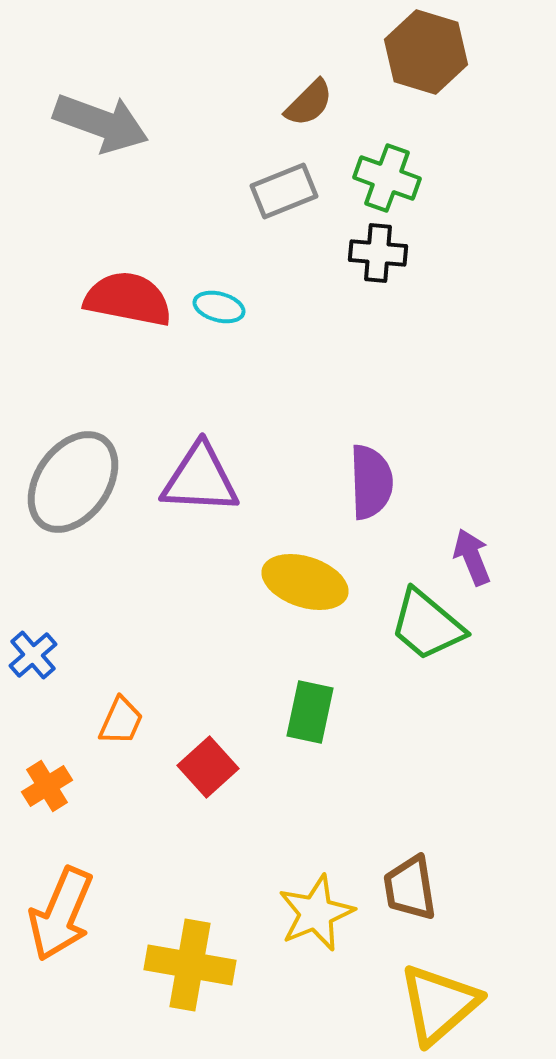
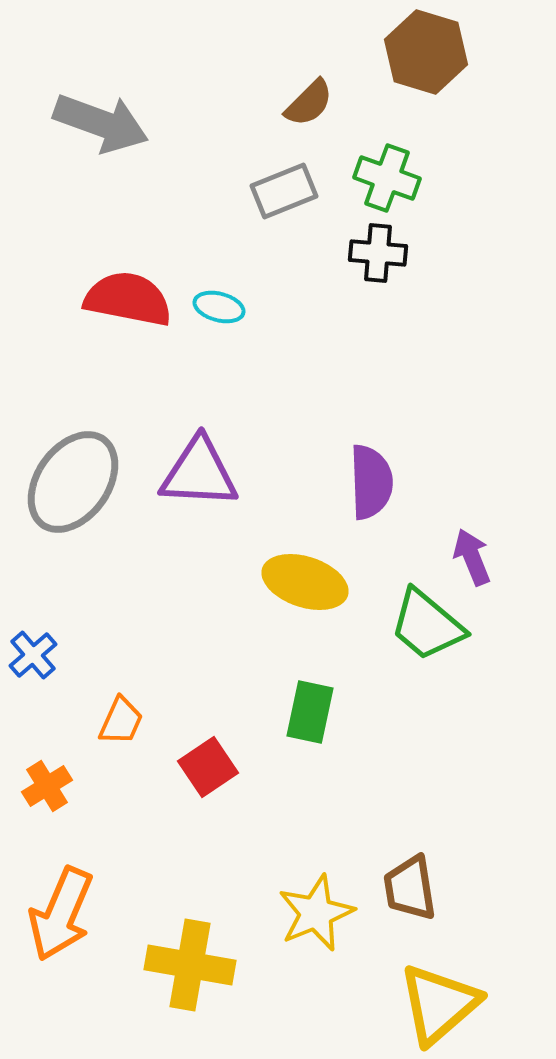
purple triangle: moved 1 px left, 6 px up
red square: rotated 8 degrees clockwise
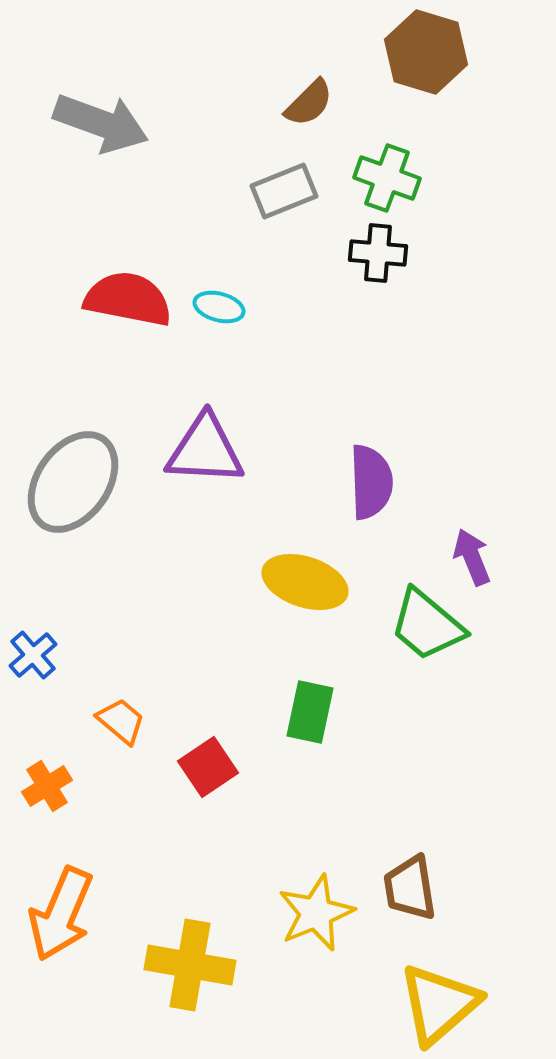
purple triangle: moved 6 px right, 23 px up
orange trapezoid: rotated 74 degrees counterclockwise
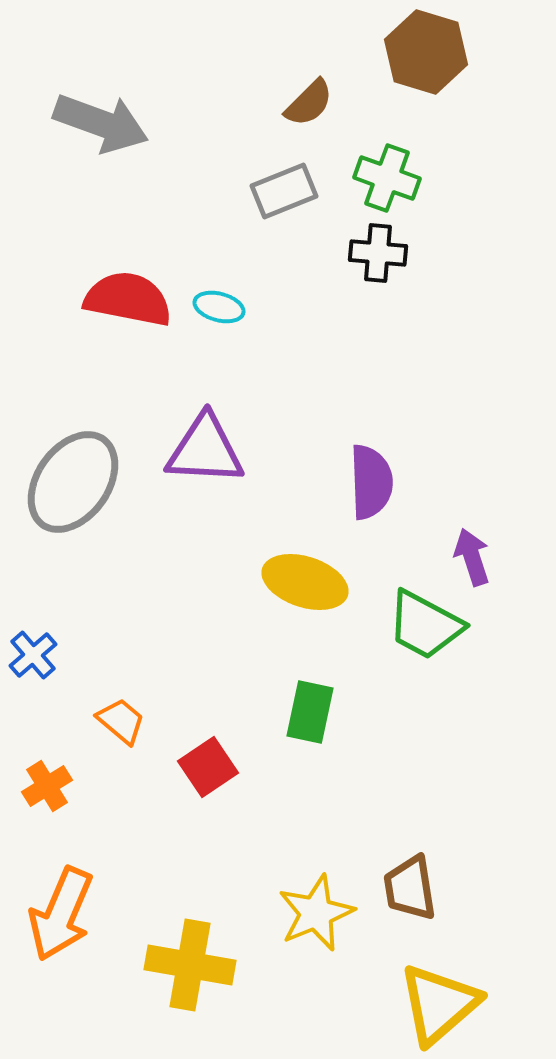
purple arrow: rotated 4 degrees clockwise
green trapezoid: moved 2 px left; rotated 12 degrees counterclockwise
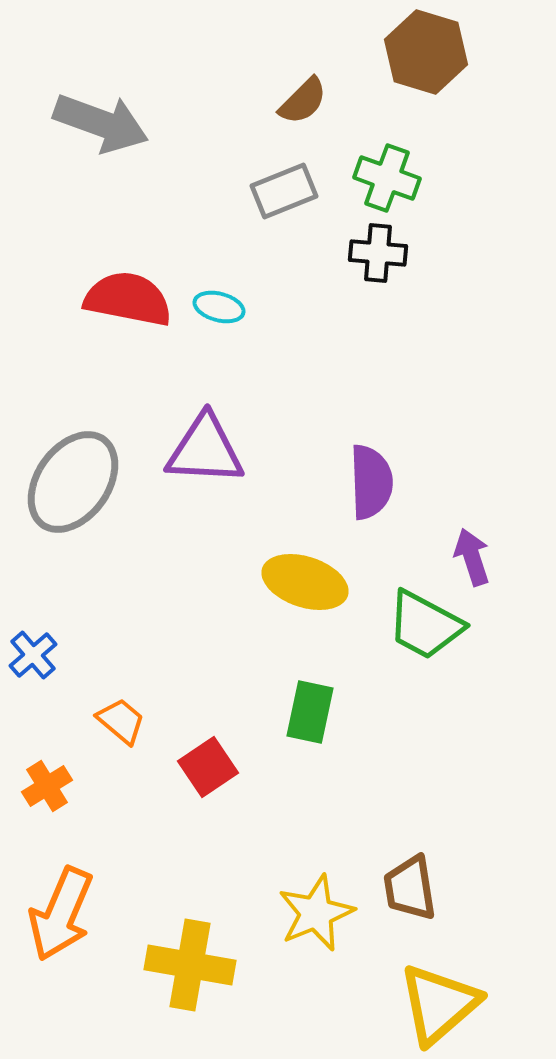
brown semicircle: moved 6 px left, 2 px up
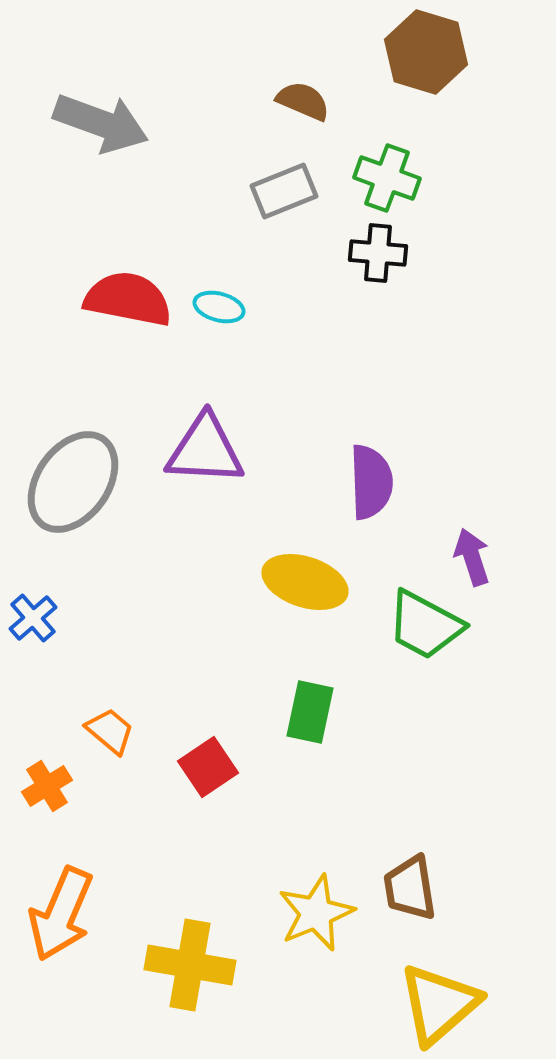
brown semicircle: rotated 112 degrees counterclockwise
blue cross: moved 37 px up
orange trapezoid: moved 11 px left, 10 px down
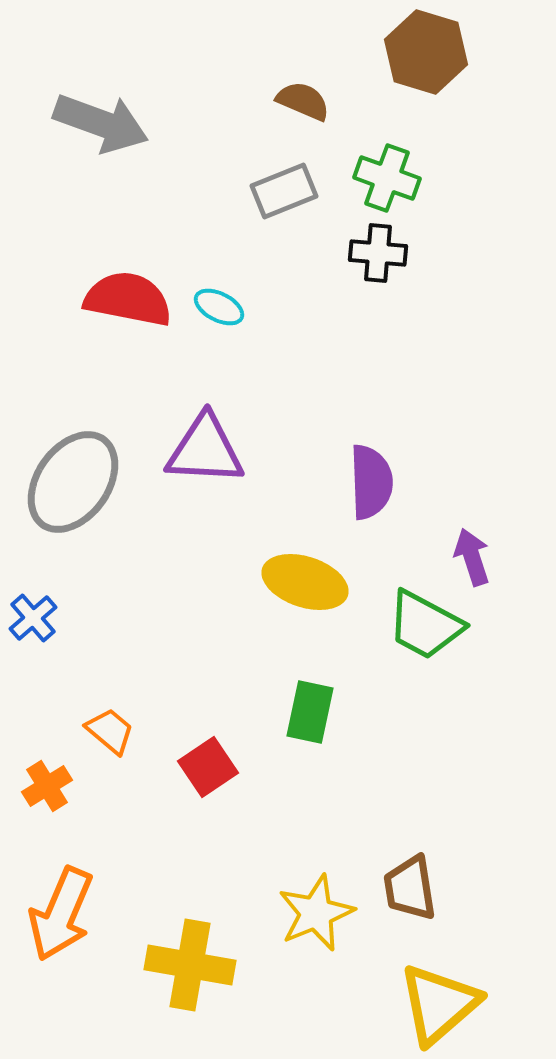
cyan ellipse: rotated 12 degrees clockwise
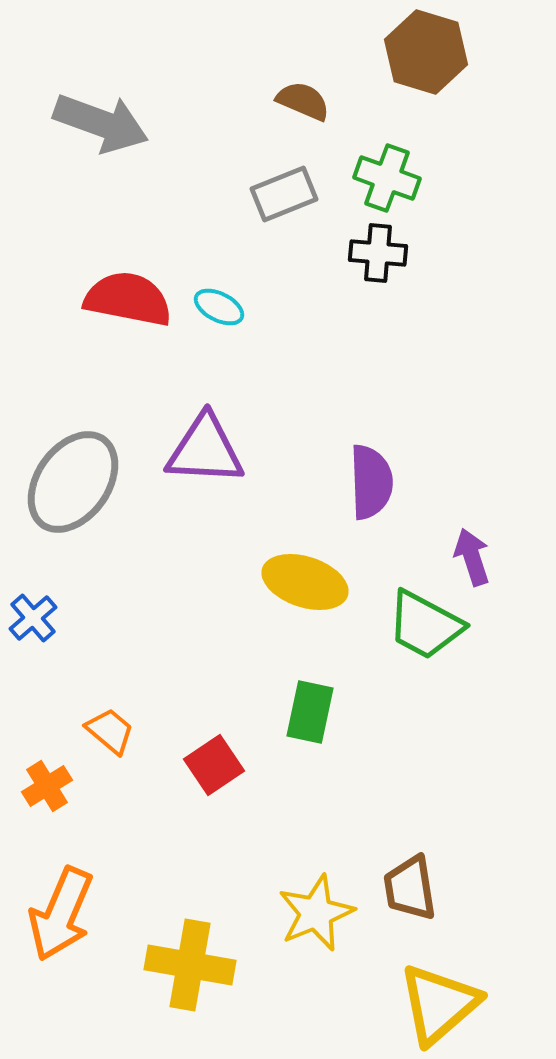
gray rectangle: moved 3 px down
red square: moved 6 px right, 2 px up
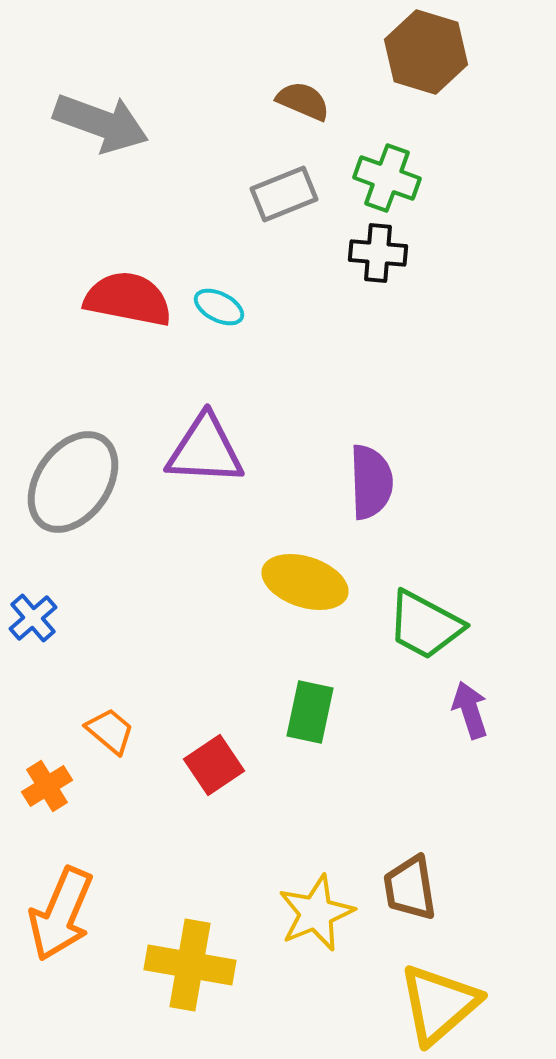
purple arrow: moved 2 px left, 153 px down
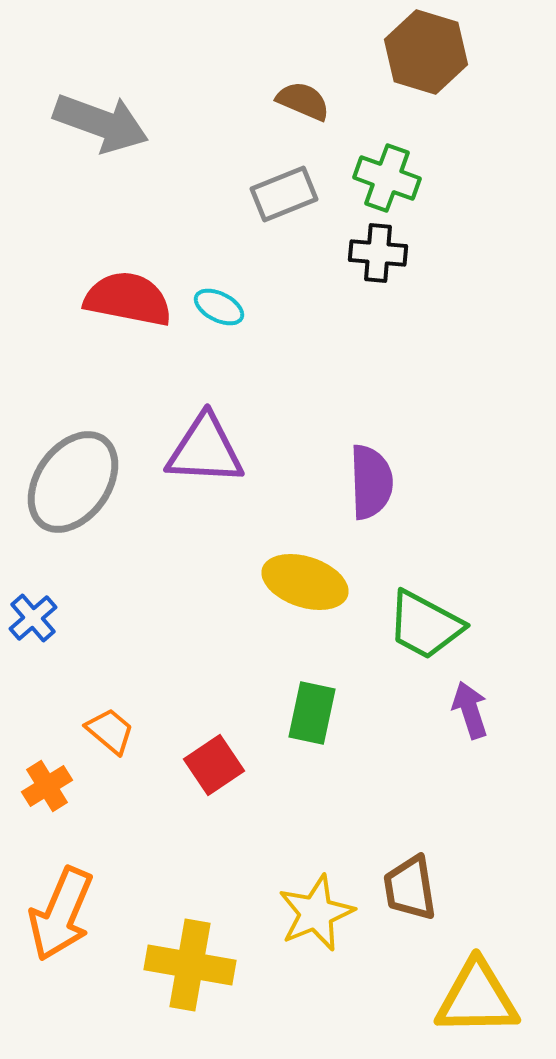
green rectangle: moved 2 px right, 1 px down
yellow triangle: moved 38 px right, 6 px up; rotated 40 degrees clockwise
